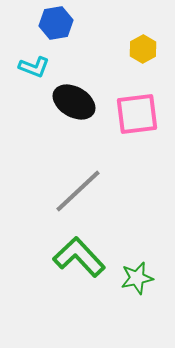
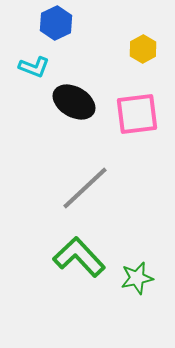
blue hexagon: rotated 16 degrees counterclockwise
gray line: moved 7 px right, 3 px up
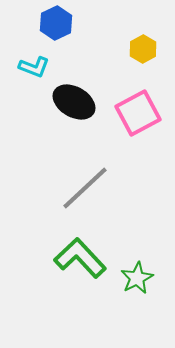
pink square: moved 1 px right, 1 px up; rotated 21 degrees counterclockwise
green L-shape: moved 1 px right, 1 px down
green star: rotated 16 degrees counterclockwise
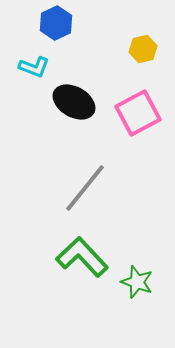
yellow hexagon: rotated 16 degrees clockwise
gray line: rotated 8 degrees counterclockwise
green L-shape: moved 2 px right, 1 px up
green star: moved 4 px down; rotated 24 degrees counterclockwise
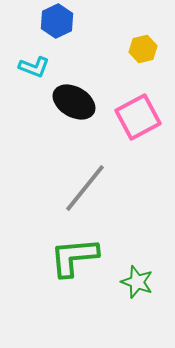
blue hexagon: moved 1 px right, 2 px up
pink square: moved 4 px down
green L-shape: moved 8 px left; rotated 52 degrees counterclockwise
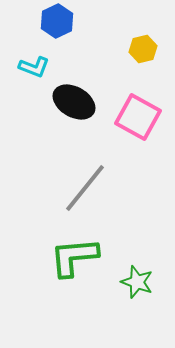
pink square: rotated 33 degrees counterclockwise
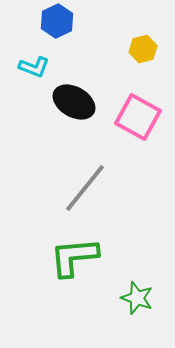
green star: moved 16 px down
